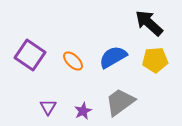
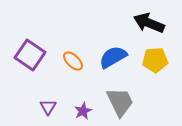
black arrow: rotated 20 degrees counterclockwise
gray trapezoid: rotated 100 degrees clockwise
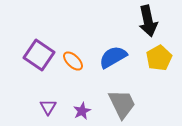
black arrow: moved 1 px left, 2 px up; rotated 124 degrees counterclockwise
purple square: moved 9 px right
yellow pentagon: moved 4 px right, 2 px up; rotated 25 degrees counterclockwise
gray trapezoid: moved 2 px right, 2 px down
purple star: moved 1 px left
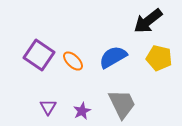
black arrow: rotated 64 degrees clockwise
yellow pentagon: rotated 30 degrees counterclockwise
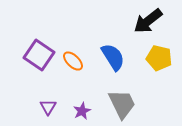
blue semicircle: rotated 88 degrees clockwise
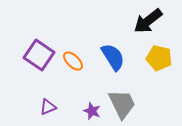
purple triangle: rotated 36 degrees clockwise
purple star: moved 10 px right; rotated 24 degrees counterclockwise
